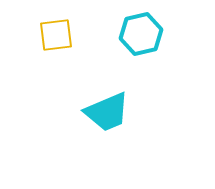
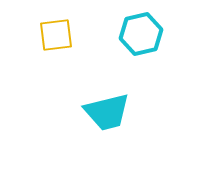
cyan trapezoid: rotated 9 degrees clockwise
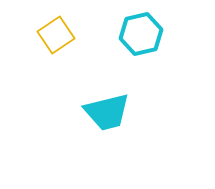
yellow square: rotated 27 degrees counterclockwise
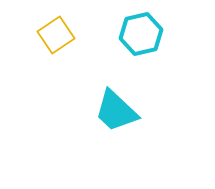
cyan trapezoid: moved 9 px right, 1 px up; rotated 57 degrees clockwise
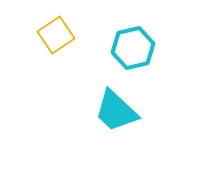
cyan hexagon: moved 8 px left, 14 px down
